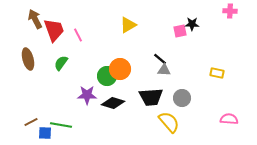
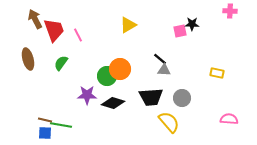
brown line: moved 14 px right, 2 px up; rotated 40 degrees clockwise
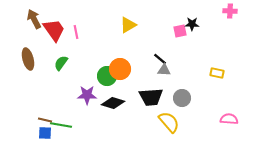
brown arrow: moved 1 px left
red trapezoid: rotated 15 degrees counterclockwise
pink line: moved 2 px left, 3 px up; rotated 16 degrees clockwise
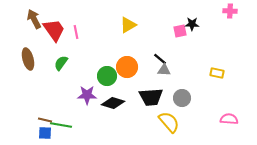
orange circle: moved 7 px right, 2 px up
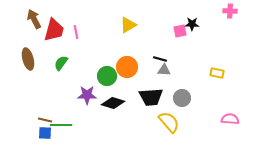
red trapezoid: rotated 50 degrees clockwise
black line: rotated 24 degrees counterclockwise
pink semicircle: moved 1 px right
green line: rotated 10 degrees counterclockwise
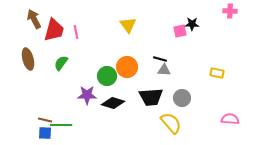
yellow triangle: rotated 36 degrees counterclockwise
yellow semicircle: moved 2 px right, 1 px down
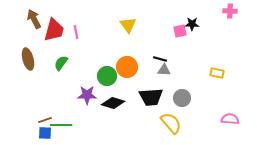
brown line: rotated 32 degrees counterclockwise
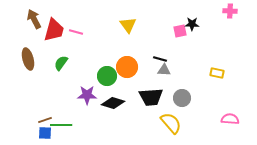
pink line: rotated 64 degrees counterclockwise
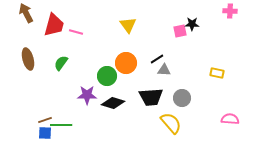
brown arrow: moved 8 px left, 6 px up
red trapezoid: moved 5 px up
black line: moved 3 px left; rotated 48 degrees counterclockwise
orange circle: moved 1 px left, 4 px up
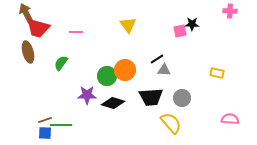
red trapezoid: moved 16 px left, 3 px down; rotated 90 degrees clockwise
pink line: rotated 16 degrees counterclockwise
brown ellipse: moved 7 px up
orange circle: moved 1 px left, 7 px down
